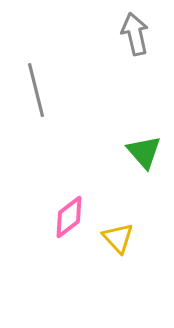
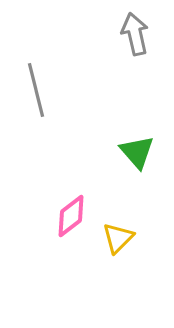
green triangle: moved 7 px left
pink diamond: moved 2 px right, 1 px up
yellow triangle: rotated 28 degrees clockwise
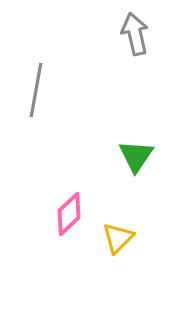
gray line: rotated 24 degrees clockwise
green triangle: moved 1 px left, 4 px down; rotated 15 degrees clockwise
pink diamond: moved 2 px left, 2 px up; rotated 6 degrees counterclockwise
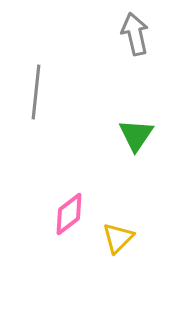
gray line: moved 2 px down; rotated 4 degrees counterclockwise
green triangle: moved 21 px up
pink diamond: rotated 6 degrees clockwise
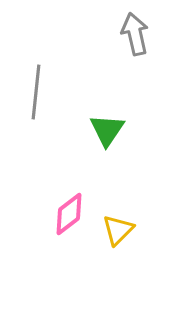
green triangle: moved 29 px left, 5 px up
yellow triangle: moved 8 px up
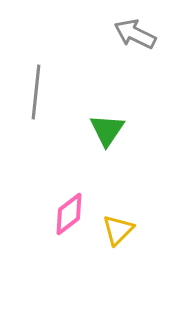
gray arrow: rotated 51 degrees counterclockwise
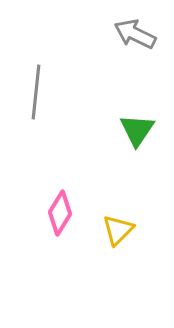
green triangle: moved 30 px right
pink diamond: moved 9 px left, 1 px up; rotated 21 degrees counterclockwise
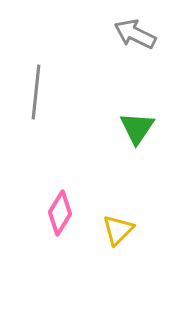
green triangle: moved 2 px up
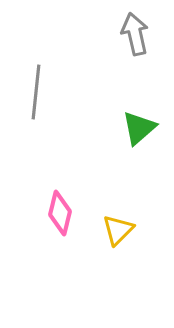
gray arrow: rotated 51 degrees clockwise
green triangle: moved 2 px right; rotated 15 degrees clockwise
pink diamond: rotated 18 degrees counterclockwise
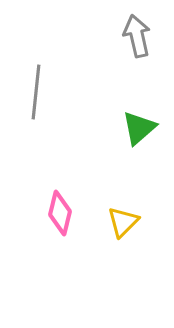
gray arrow: moved 2 px right, 2 px down
yellow triangle: moved 5 px right, 8 px up
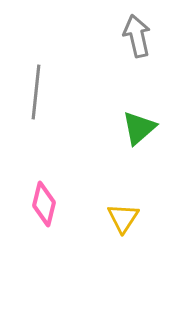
pink diamond: moved 16 px left, 9 px up
yellow triangle: moved 4 px up; rotated 12 degrees counterclockwise
